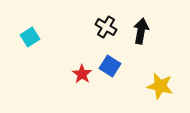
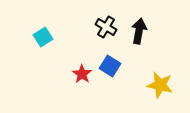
black arrow: moved 2 px left
cyan square: moved 13 px right
yellow star: moved 1 px up
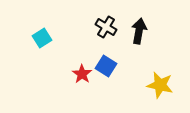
cyan square: moved 1 px left, 1 px down
blue square: moved 4 px left
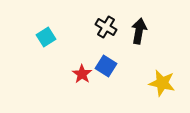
cyan square: moved 4 px right, 1 px up
yellow star: moved 2 px right, 2 px up
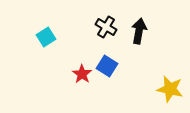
blue square: moved 1 px right
yellow star: moved 8 px right, 6 px down
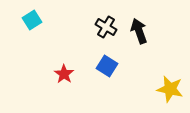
black arrow: rotated 30 degrees counterclockwise
cyan square: moved 14 px left, 17 px up
red star: moved 18 px left
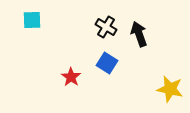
cyan square: rotated 30 degrees clockwise
black arrow: moved 3 px down
blue square: moved 3 px up
red star: moved 7 px right, 3 px down
